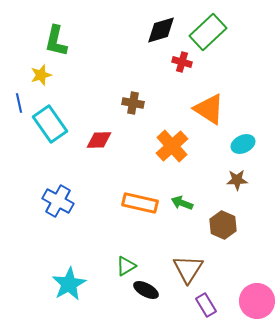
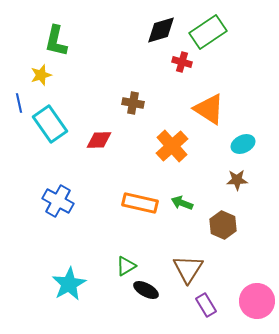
green rectangle: rotated 9 degrees clockwise
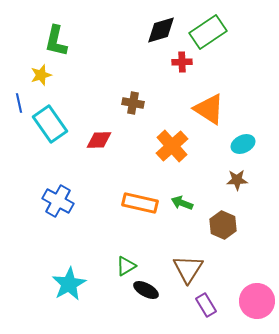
red cross: rotated 18 degrees counterclockwise
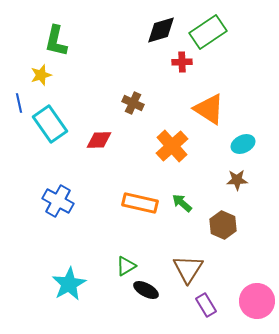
brown cross: rotated 15 degrees clockwise
green arrow: rotated 20 degrees clockwise
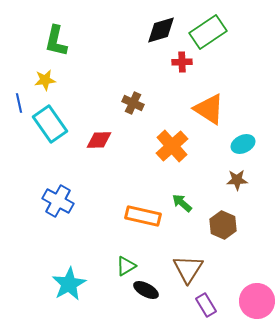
yellow star: moved 4 px right, 5 px down; rotated 10 degrees clockwise
orange rectangle: moved 3 px right, 13 px down
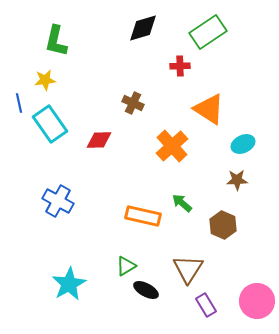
black diamond: moved 18 px left, 2 px up
red cross: moved 2 px left, 4 px down
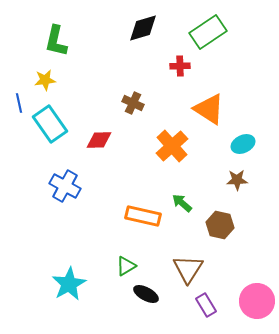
blue cross: moved 7 px right, 15 px up
brown hexagon: moved 3 px left; rotated 12 degrees counterclockwise
black ellipse: moved 4 px down
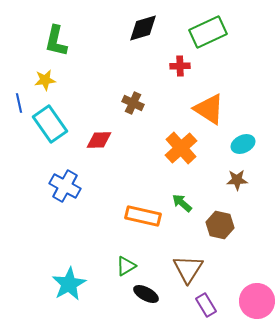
green rectangle: rotated 9 degrees clockwise
orange cross: moved 9 px right, 2 px down
